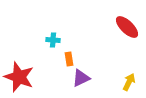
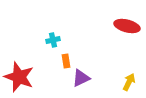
red ellipse: moved 1 px up; rotated 30 degrees counterclockwise
cyan cross: rotated 16 degrees counterclockwise
orange rectangle: moved 3 px left, 2 px down
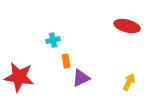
red star: rotated 12 degrees counterclockwise
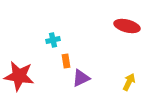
red star: moved 1 px up
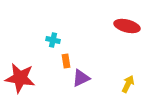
cyan cross: rotated 24 degrees clockwise
red star: moved 1 px right, 2 px down
yellow arrow: moved 1 px left, 2 px down
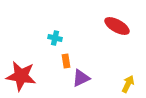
red ellipse: moved 10 px left; rotated 15 degrees clockwise
cyan cross: moved 2 px right, 2 px up
red star: moved 1 px right, 2 px up
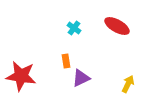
cyan cross: moved 19 px right, 10 px up; rotated 24 degrees clockwise
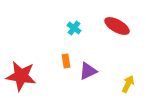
purple triangle: moved 7 px right, 7 px up
